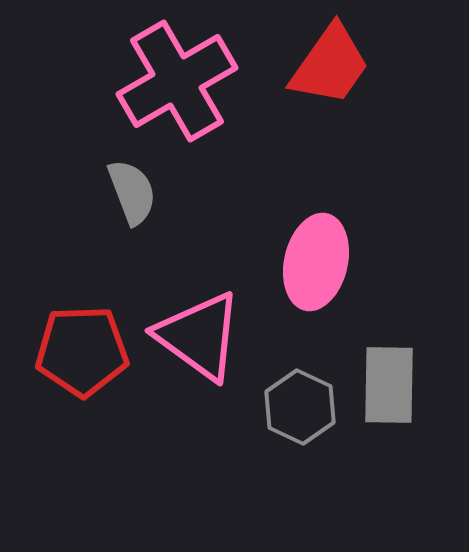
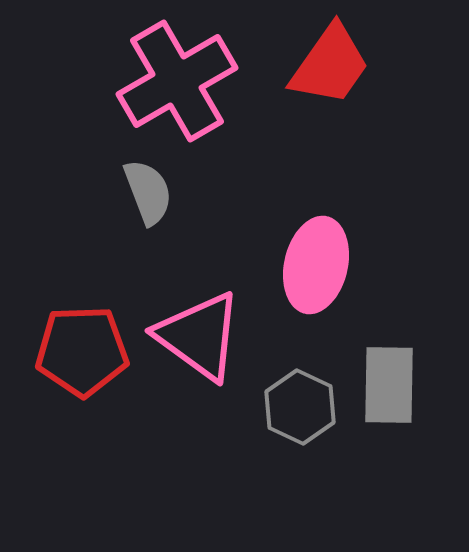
gray semicircle: moved 16 px right
pink ellipse: moved 3 px down
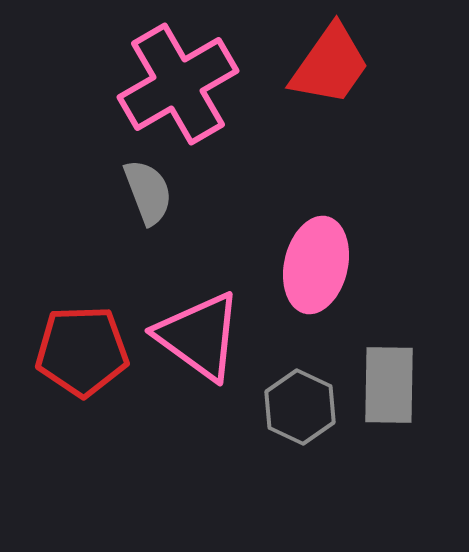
pink cross: moved 1 px right, 3 px down
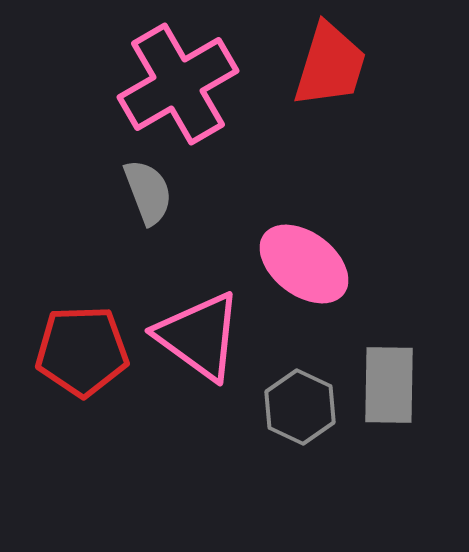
red trapezoid: rotated 18 degrees counterclockwise
pink ellipse: moved 12 px left, 1 px up; rotated 66 degrees counterclockwise
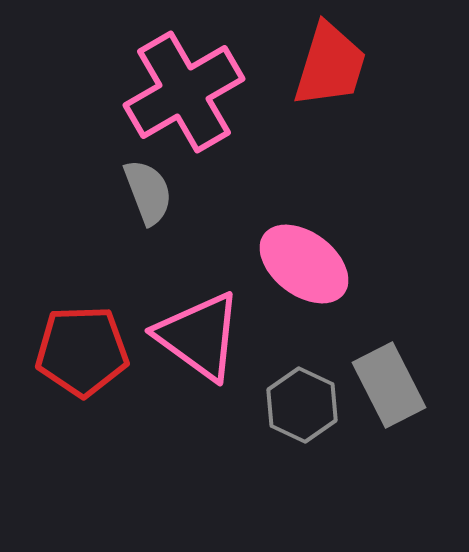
pink cross: moved 6 px right, 8 px down
gray rectangle: rotated 28 degrees counterclockwise
gray hexagon: moved 2 px right, 2 px up
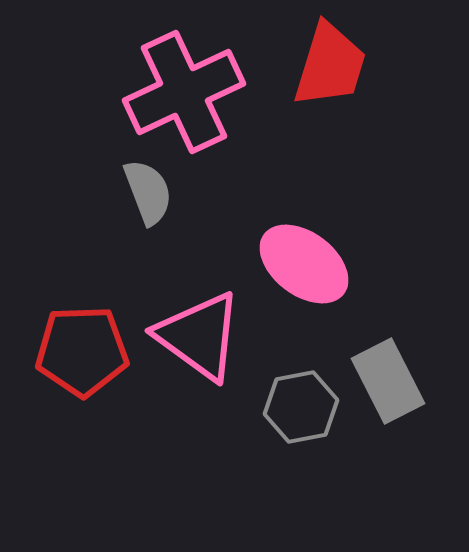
pink cross: rotated 5 degrees clockwise
gray rectangle: moved 1 px left, 4 px up
gray hexagon: moved 1 px left, 2 px down; rotated 24 degrees clockwise
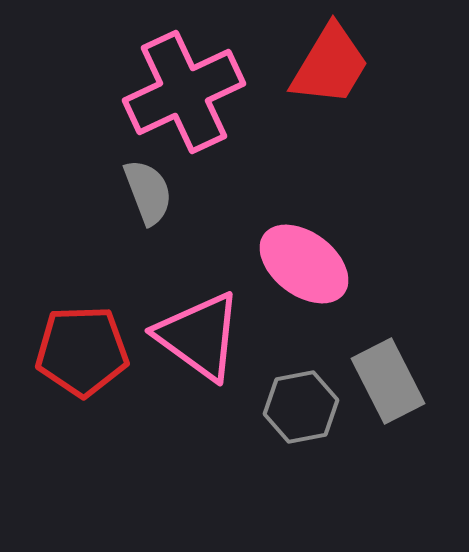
red trapezoid: rotated 14 degrees clockwise
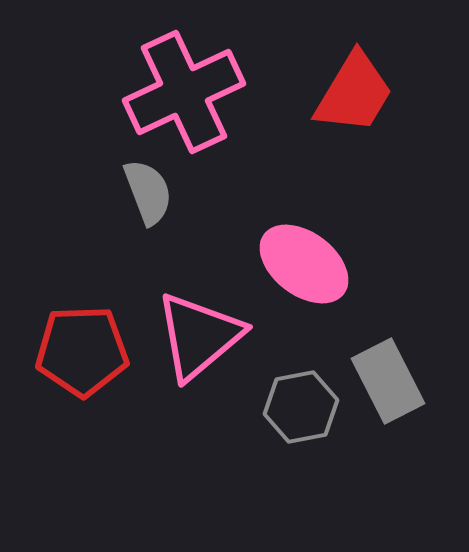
red trapezoid: moved 24 px right, 28 px down
pink triangle: rotated 44 degrees clockwise
